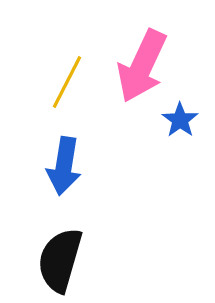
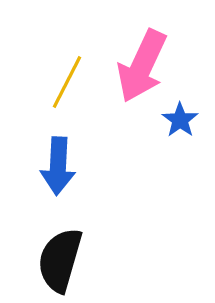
blue arrow: moved 6 px left; rotated 6 degrees counterclockwise
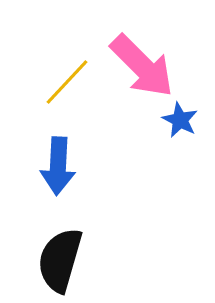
pink arrow: rotated 70 degrees counterclockwise
yellow line: rotated 16 degrees clockwise
blue star: rotated 9 degrees counterclockwise
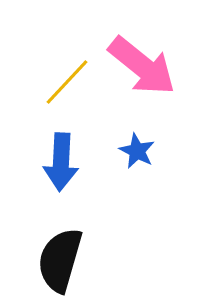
pink arrow: rotated 6 degrees counterclockwise
blue star: moved 43 px left, 31 px down
blue arrow: moved 3 px right, 4 px up
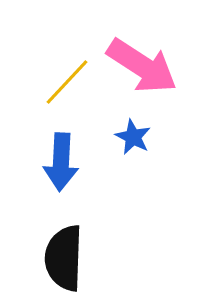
pink arrow: rotated 6 degrees counterclockwise
blue star: moved 4 px left, 14 px up
black semicircle: moved 4 px right, 2 px up; rotated 14 degrees counterclockwise
